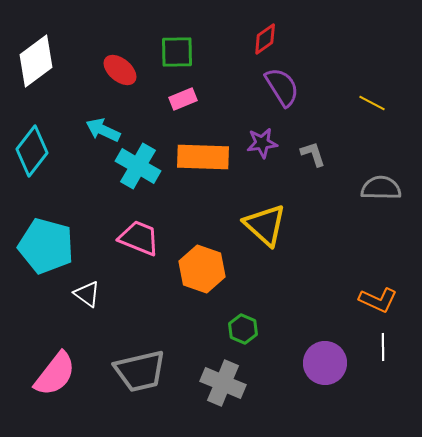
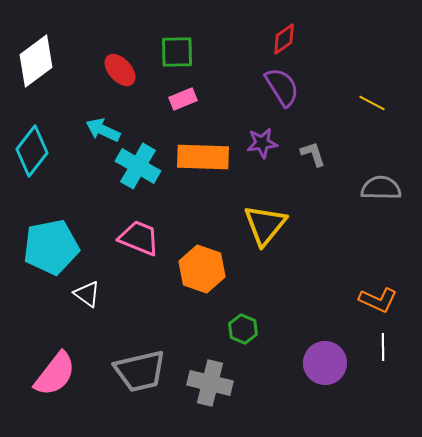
red diamond: moved 19 px right
red ellipse: rotated 8 degrees clockwise
yellow triangle: rotated 27 degrees clockwise
cyan pentagon: moved 5 px right, 1 px down; rotated 26 degrees counterclockwise
gray cross: moved 13 px left; rotated 9 degrees counterclockwise
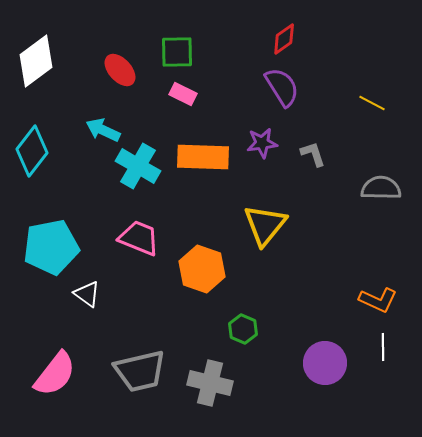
pink rectangle: moved 5 px up; rotated 48 degrees clockwise
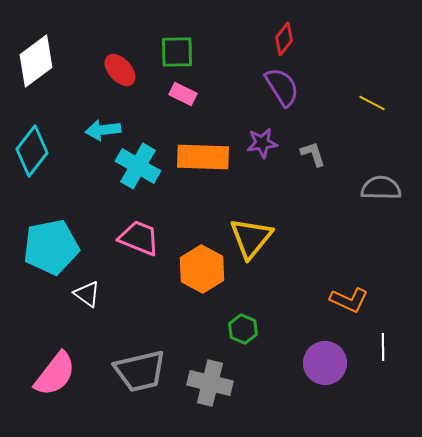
red diamond: rotated 16 degrees counterclockwise
cyan arrow: rotated 32 degrees counterclockwise
yellow triangle: moved 14 px left, 13 px down
orange hexagon: rotated 9 degrees clockwise
orange L-shape: moved 29 px left
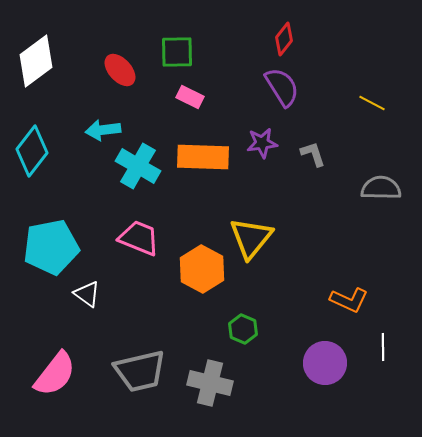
pink rectangle: moved 7 px right, 3 px down
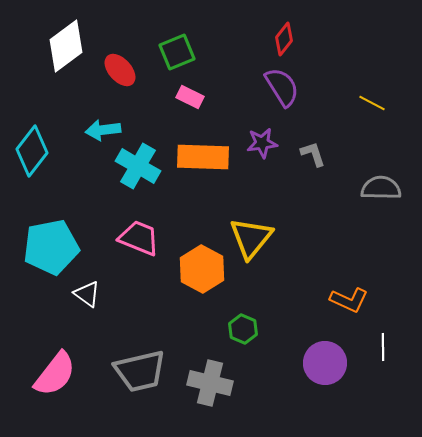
green square: rotated 21 degrees counterclockwise
white diamond: moved 30 px right, 15 px up
